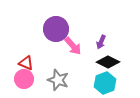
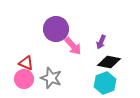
black diamond: moved 1 px right; rotated 15 degrees counterclockwise
gray star: moved 7 px left, 2 px up
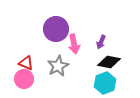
pink arrow: moved 1 px right, 2 px up; rotated 30 degrees clockwise
gray star: moved 7 px right, 12 px up; rotated 25 degrees clockwise
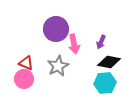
cyan hexagon: rotated 15 degrees clockwise
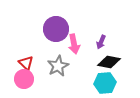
red triangle: rotated 21 degrees clockwise
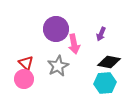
purple arrow: moved 8 px up
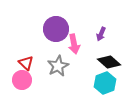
black diamond: rotated 30 degrees clockwise
pink circle: moved 2 px left, 1 px down
cyan hexagon: rotated 15 degrees counterclockwise
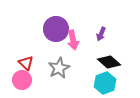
pink arrow: moved 1 px left, 4 px up
gray star: moved 1 px right, 2 px down
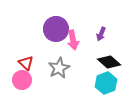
cyan hexagon: moved 1 px right
